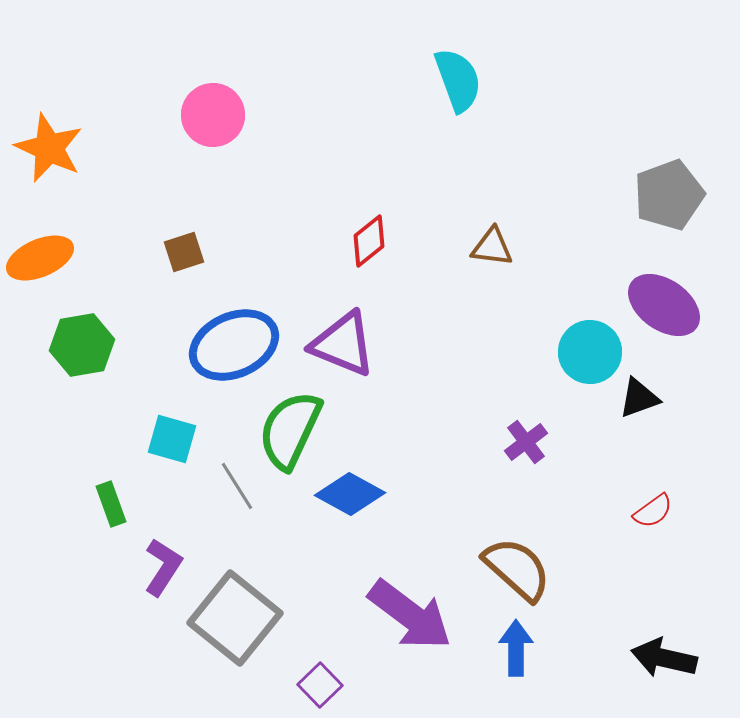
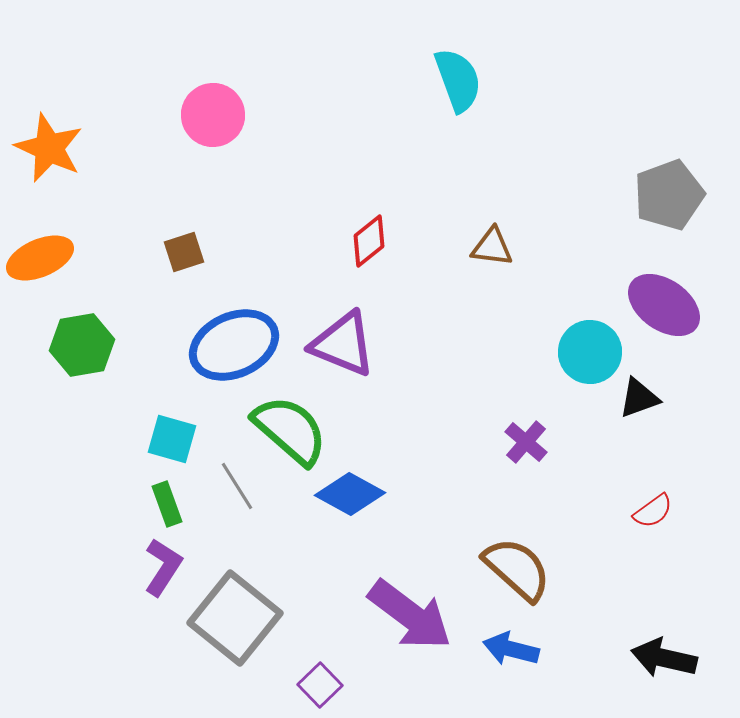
green semicircle: rotated 106 degrees clockwise
purple cross: rotated 12 degrees counterclockwise
green rectangle: moved 56 px right
blue arrow: moved 5 px left, 1 px down; rotated 76 degrees counterclockwise
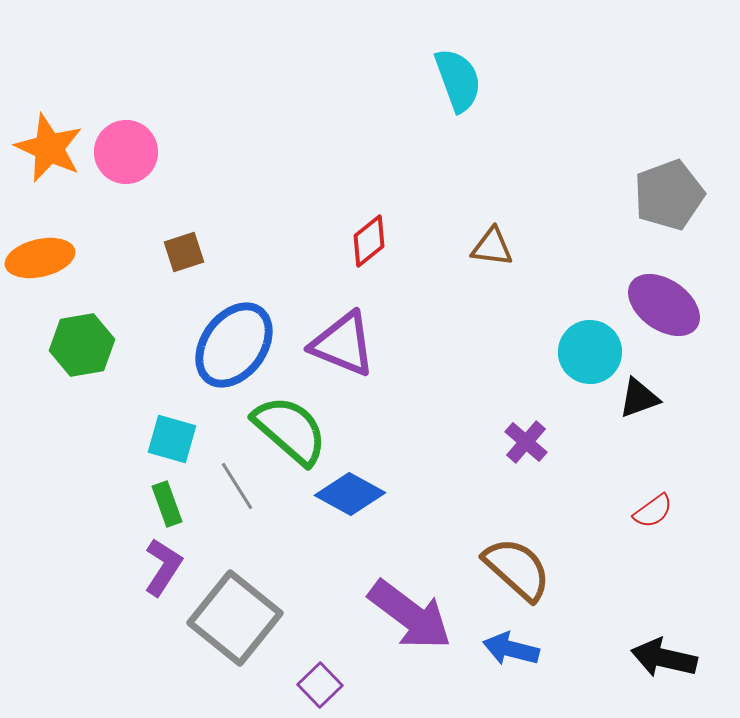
pink circle: moved 87 px left, 37 px down
orange ellipse: rotated 10 degrees clockwise
blue ellipse: rotated 30 degrees counterclockwise
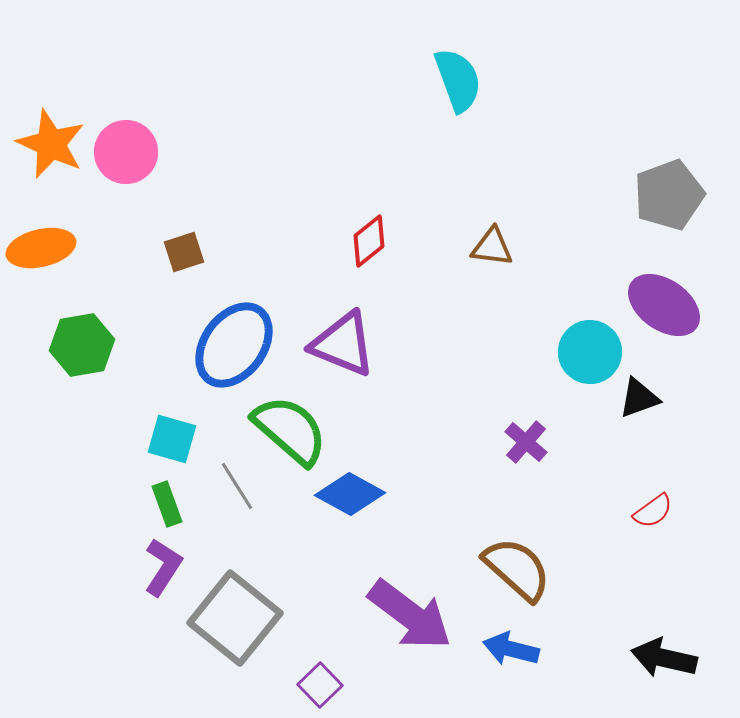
orange star: moved 2 px right, 4 px up
orange ellipse: moved 1 px right, 10 px up
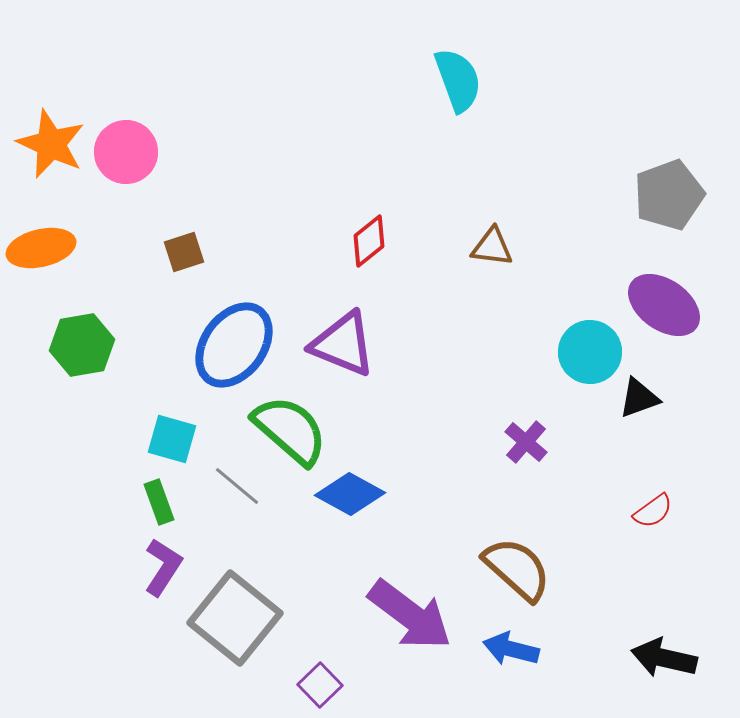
gray line: rotated 18 degrees counterclockwise
green rectangle: moved 8 px left, 2 px up
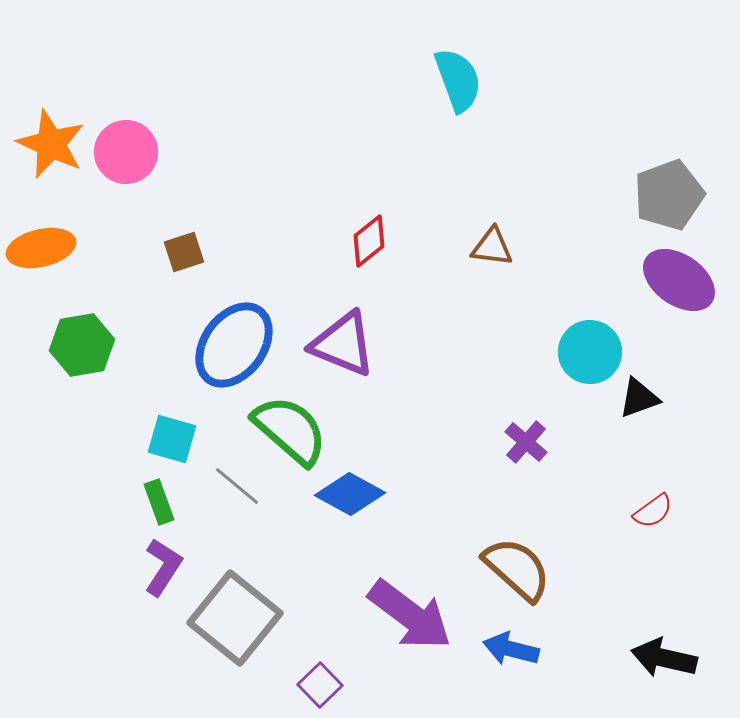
purple ellipse: moved 15 px right, 25 px up
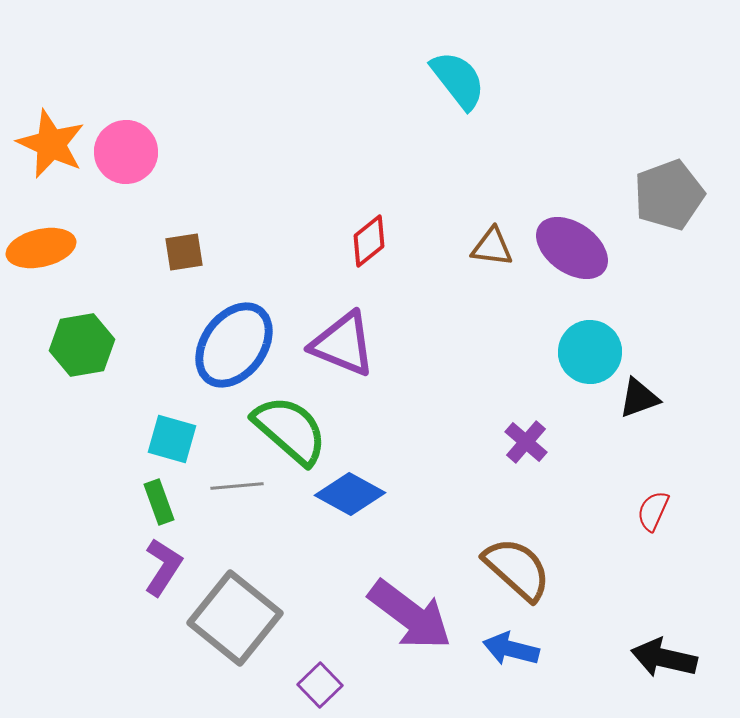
cyan semicircle: rotated 18 degrees counterclockwise
brown square: rotated 9 degrees clockwise
purple ellipse: moved 107 px left, 32 px up
gray line: rotated 45 degrees counterclockwise
red semicircle: rotated 150 degrees clockwise
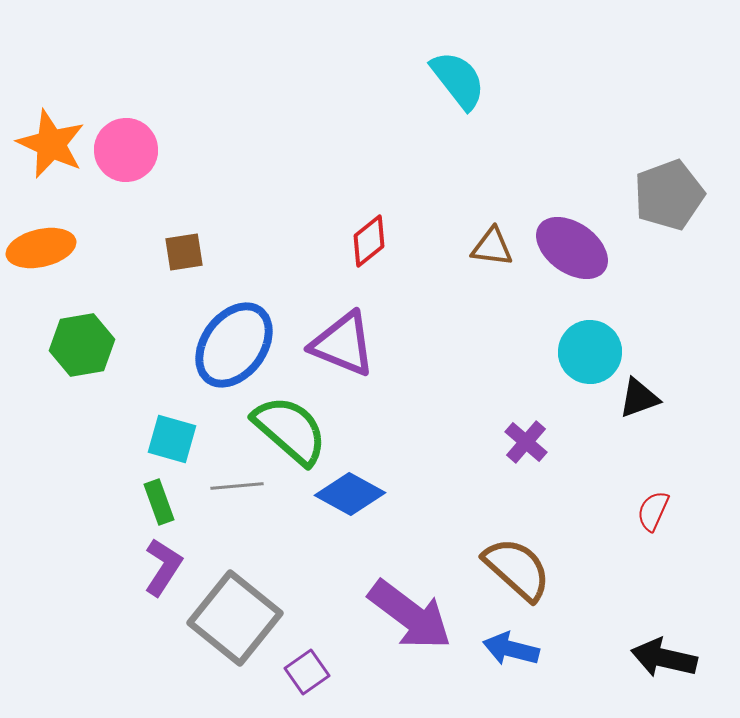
pink circle: moved 2 px up
purple square: moved 13 px left, 13 px up; rotated 9 degrees clockwise
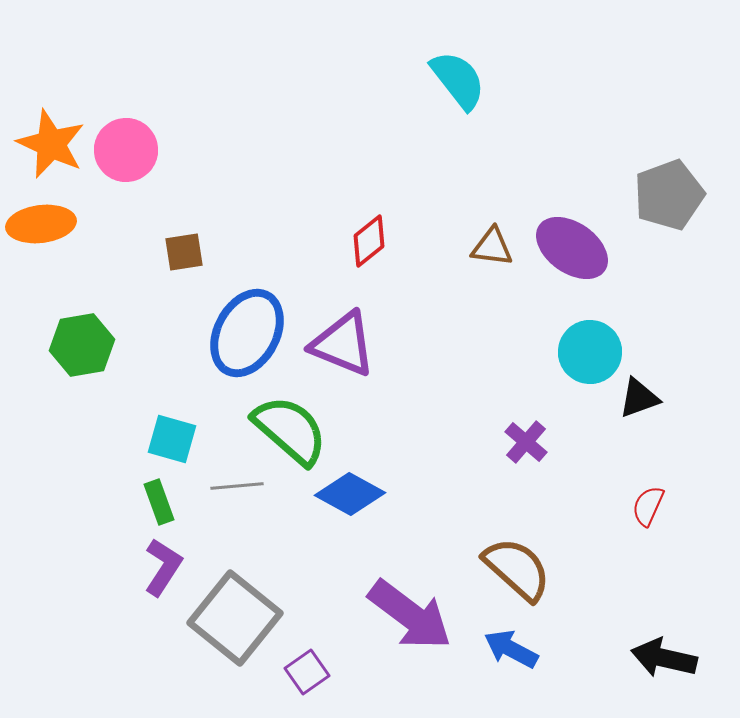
orange ellipse: moved 24 px up; rotated 6 degrees clockwise
blue ellipse: moved 13 px right, 12 px up; rotated 8 degrees counterclockwise
red semicircle: moved 5 px left, 5 px up
blue arrow: rotated 14 degrees clockwise
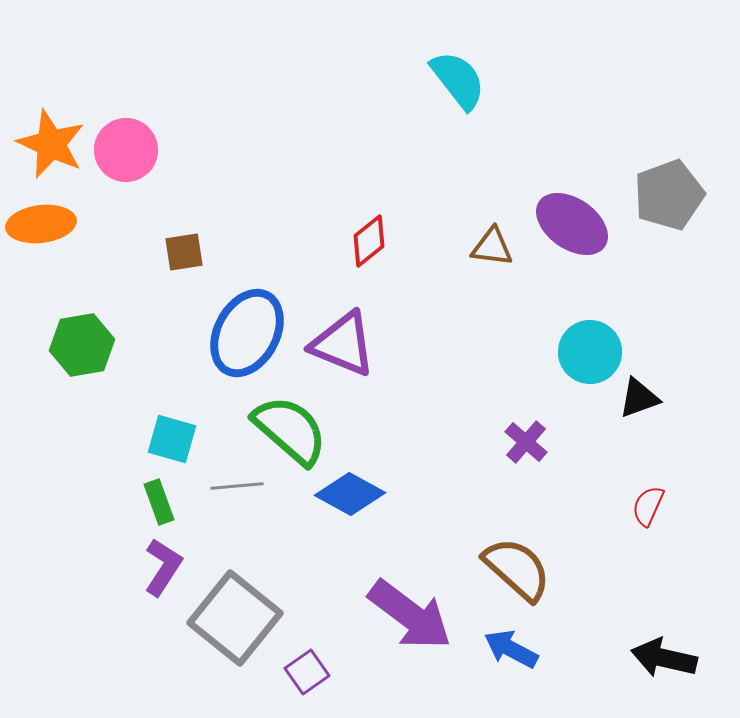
purple ellipse: moved 24 px up
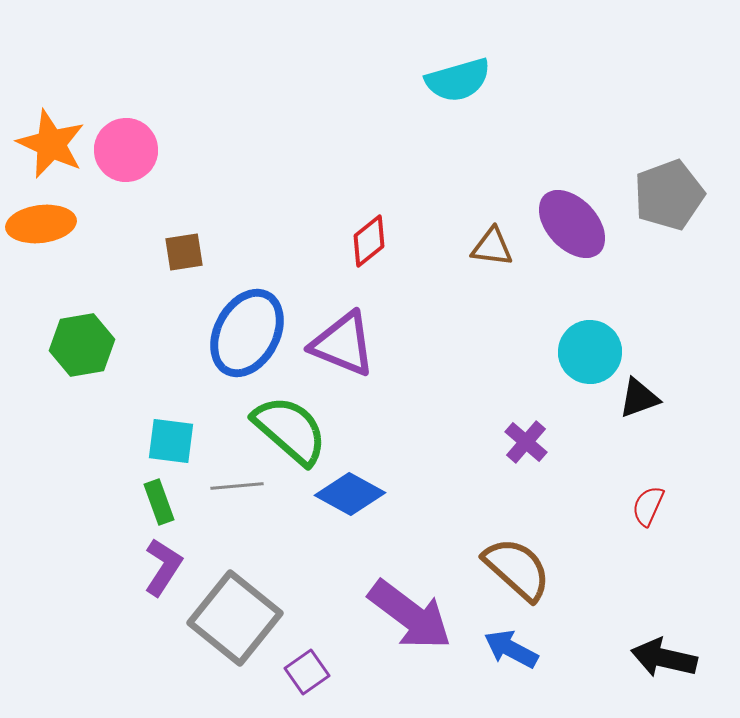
cyan semicircle: rotated 112 degrees clockwise
purple ellipse: rotated 12 degrees clockwise
cyan square: moved 1 px left, 2 px down; rotated 9 degrees counterclockwise
